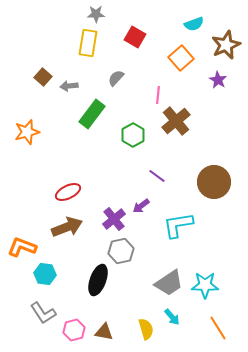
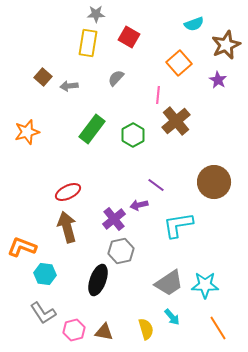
red square: moved 6 px left
orange square: moved 2 px left, 5 px down
green rectangle: moved 15 px down
purple line: moved 1 px left, 9 px down
purple arrow: moved 2 px left, 1 px up; rotated 24 degrees clockwise
brown arrow: rotated 84 degrees counterclockwise
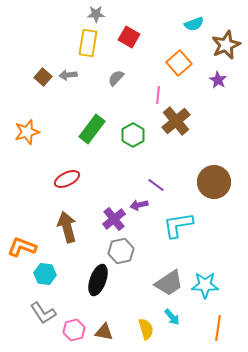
gray arrow: moved 1 px left, 11 px up
red ellipse: moved 1 px left, 13 px up
orange line: rotated 40 degrees clockwise
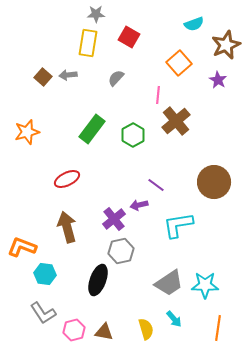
cyan arrow: moved 2 px right, 2 px down
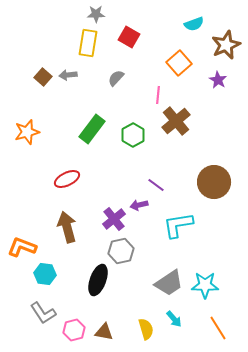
orange line: rotated 40 degrees counterclockwise
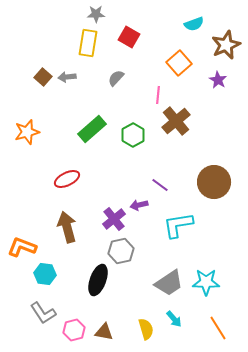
gray arrow: moved 1 px left, 2 px down
green rectangle: rotated 12 degrees clockwise
purple line: moved 4 px right
cyan star: moved 1 px right, 3 px up
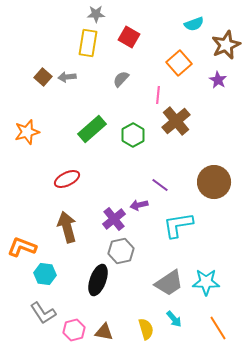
gray semicircle: moved 5 px right, 1 px down
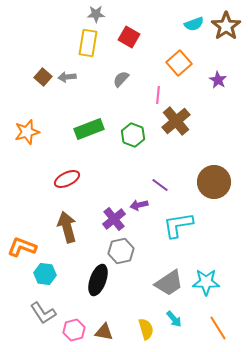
brown star: moved 19 px up; rotated 12 degrees counterclockwise
green rectangle: moved 3 px left; rotated 20 degrees clockwise
green hexagon: rotated 10 degrees counterclockwise
